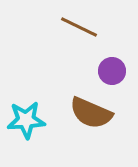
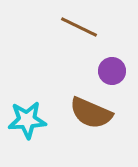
cyan star: moved 1 px right
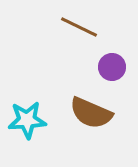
purple circle: moved 4 px up
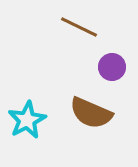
cyan star: rotated 24 degrees counterclockwise
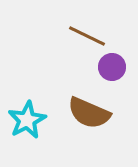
brown line: moved 8 px right, 9 px down
brown semicircle: moved 2 px left
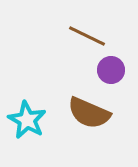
purple circle: moved 1 px left, 3 px down
cyan star: rotated 15 degrees counterclockwise
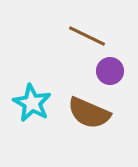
purple circle: moved 1 px left, 1 px down
cyan star: moved 5 px right, 17 px up
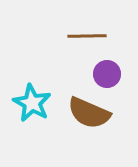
brown line: rotated 27 degrees counterclockwise
purple circle: moved 3 px left, 3 px down
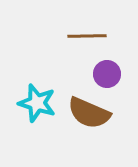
cyan star: moved 5 px right; rotated 12 degrees counterclockwise
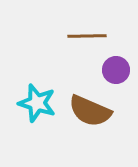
purple circle: moved 9 px right, 4 px up
brown semicircle: moved 1 px right, 2 px up
